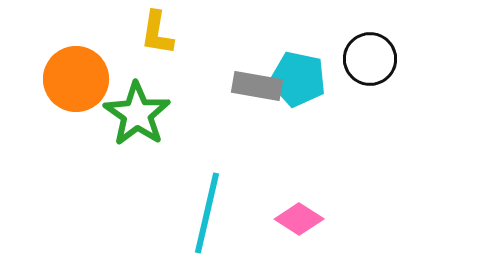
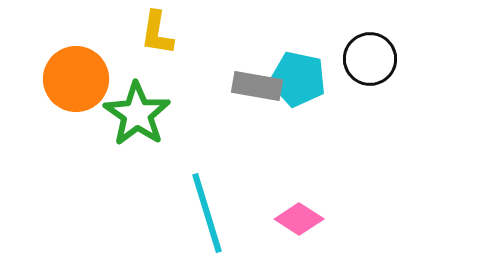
cyan line: rotated 30 degrees counterclockwise
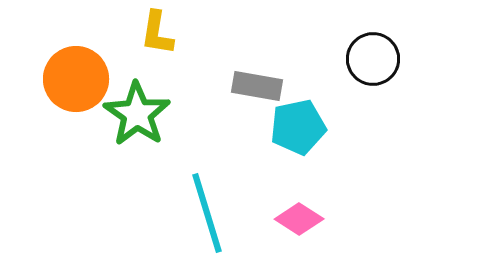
black circle: moved 3 px right
cyan pentagon: moved 48 px down; rotated 24 degrees counterclockwise
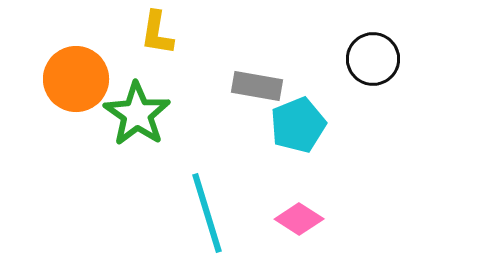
cyan pentagon: moved 2 px up; rotated 10 degrees counterclockwise
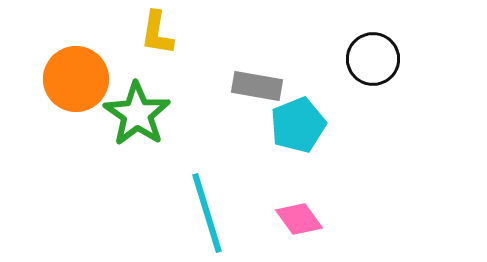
pink diamond: rotated 21 degrees clockwise
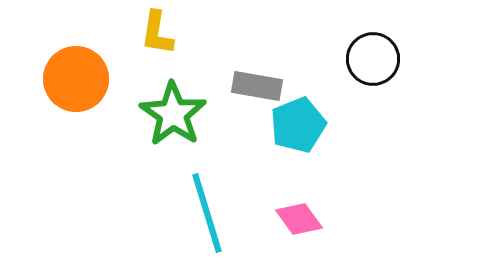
green star: moved 36 px right
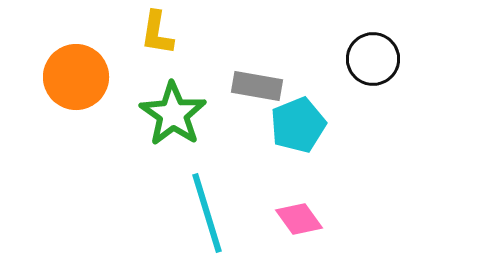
orange circle: moved 2 px up
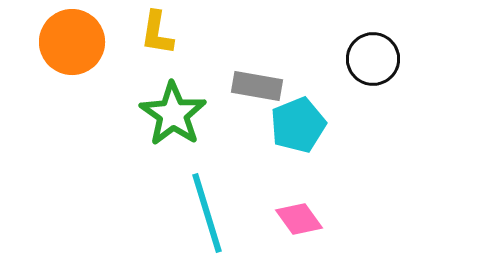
orange circle: moved 4 px left, 35 px up
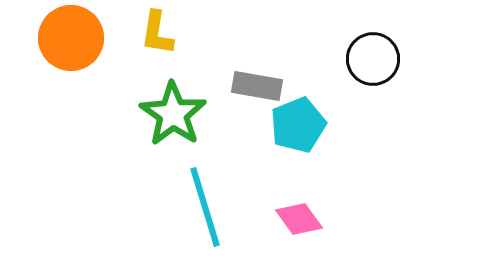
orange circle: moved 1 px left, 4 px up
cyan line: moved 2 px left, 6 px up
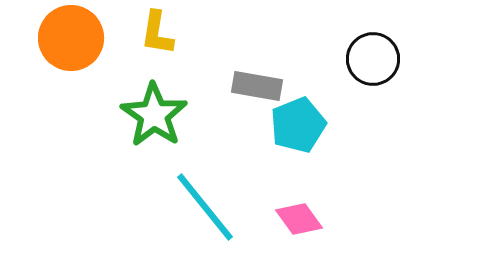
green star: moved 19 px left, 1 px down
cyan line: rotated 22 degrees counterclockwise
